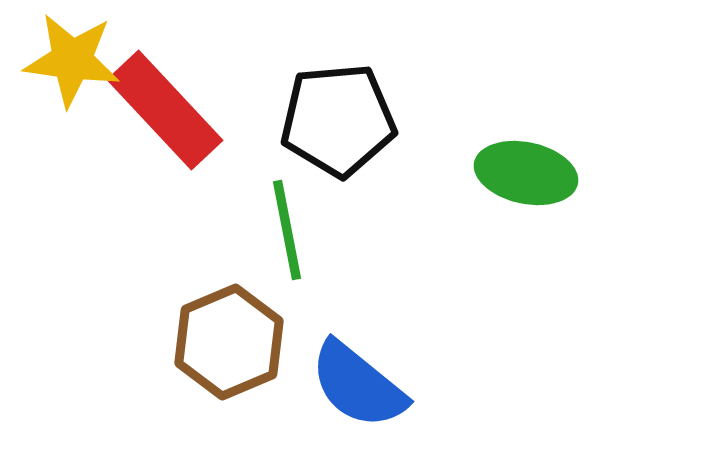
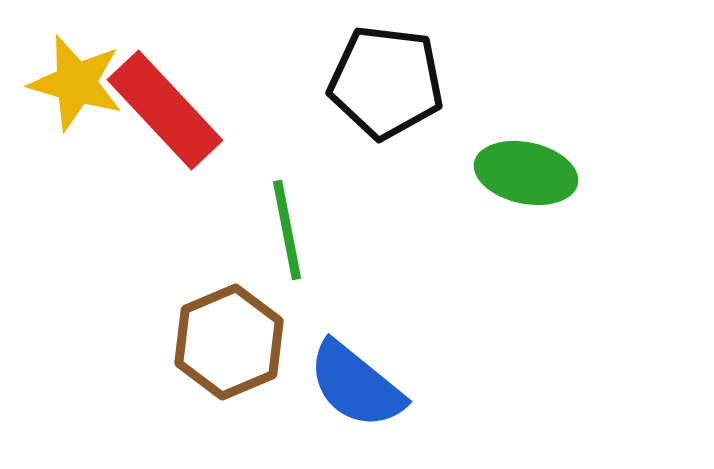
yellow star: moved 4 px right, 23 px down; rotated 8 degrees clockwise
black pentagon: moved 48 px right, 38 px up; rotated 12 degrees clockwise
blue semicircle: moved 2 px left
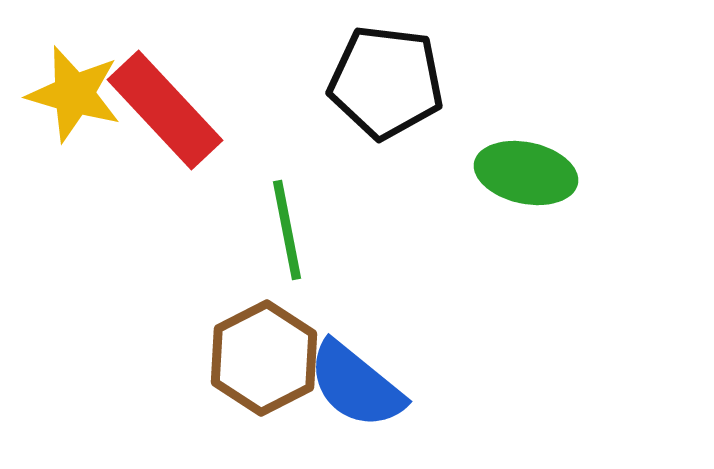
yellow star: moved 2 px left, 11 px down
brown hexagon: moved 35 px right, 16 px down; rotated 4 degrees counterclockwise
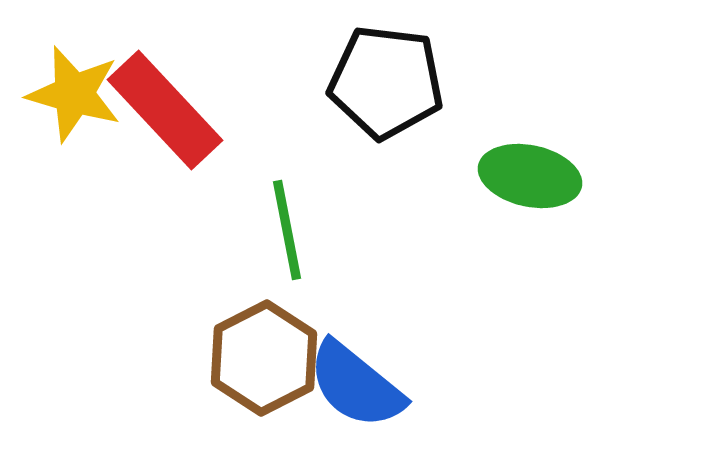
green ellipse: moved 4 px right, 3 px down
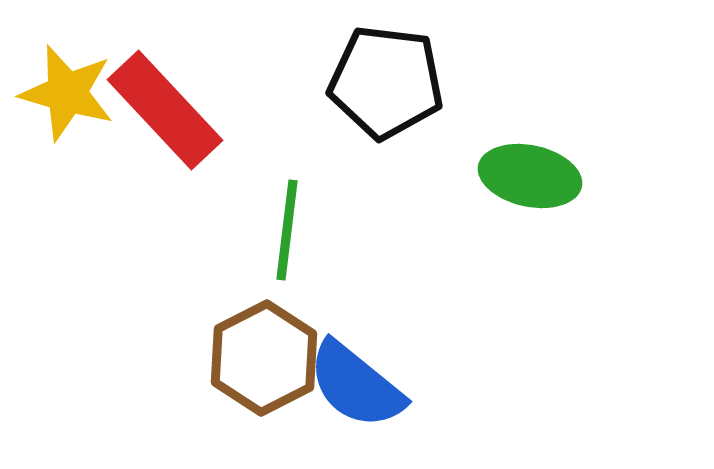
yellow star: moved 7 px left, 1 px up
green line: rotated 18 degrees clockwise
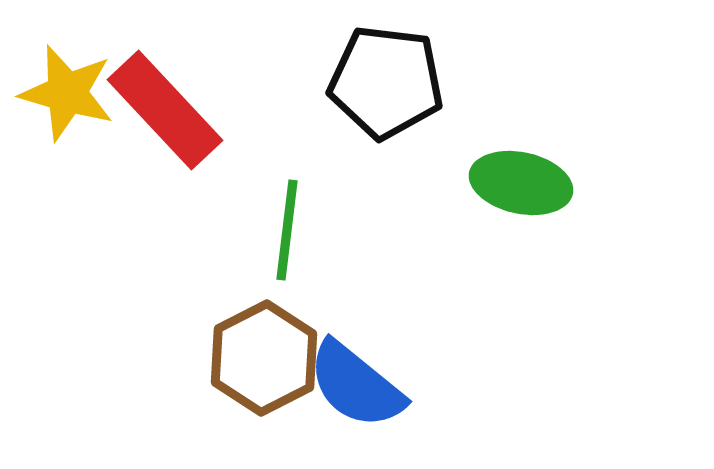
green ellipse: moved 9 px left, 7 px down
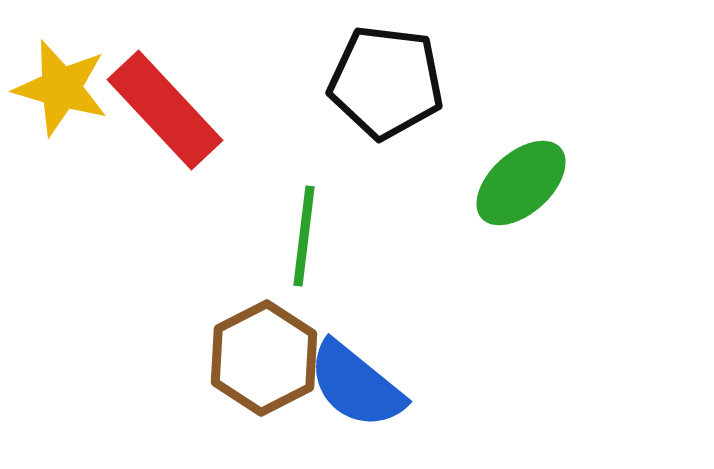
yellow star: moved 6 px left, 5 px up
green ellipse: rotated 54 degrees counterclockwise
green line: moved 17 px right, 6 px down
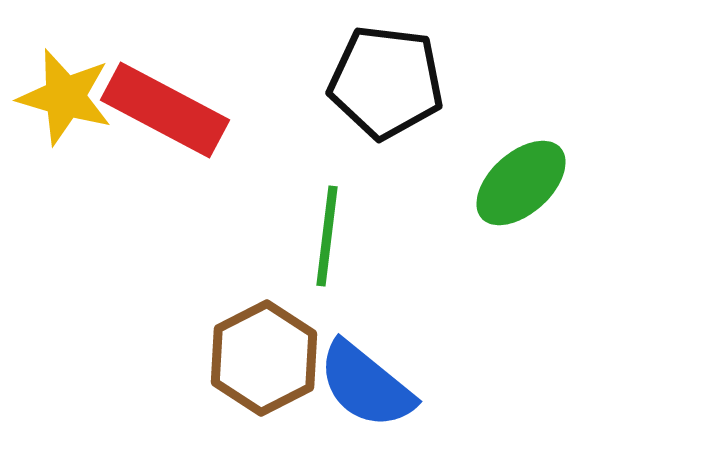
yellow star: moved 4 px right, 9 px down
red rectangle: rotated 19 degrees counterclockwise
green line: moved 23 px right
blue semicircle: moved 10 px right
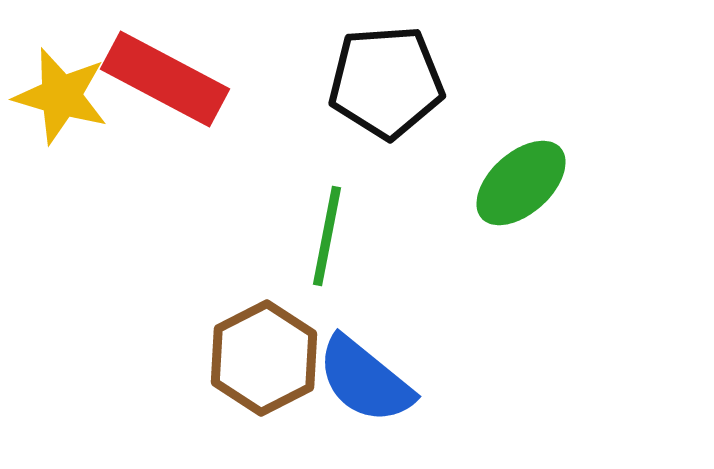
black pentagon: rotated 11 degrees counterclockwise
yellow star: moved 4 px left, 1 px up
red rectangle: moved 31 px up
green line: rotated 4 degrees clockwise
blue semicircle: moved 1 px left, 5 px up
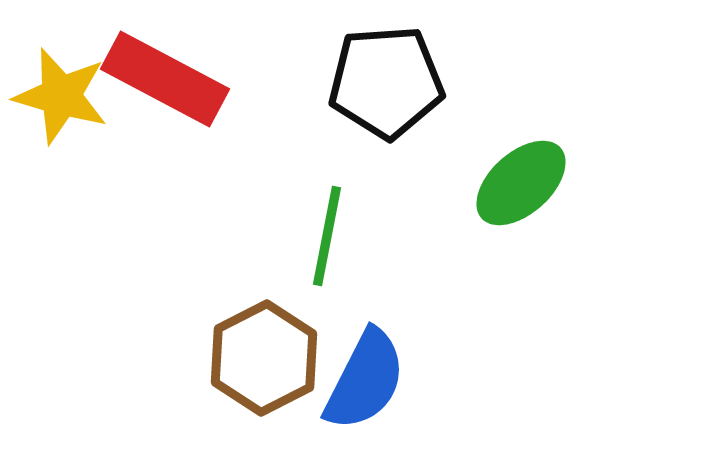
blue semicircle: rotated 102 degrees counterclockwise
